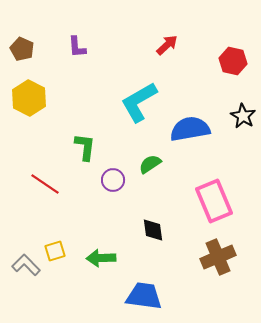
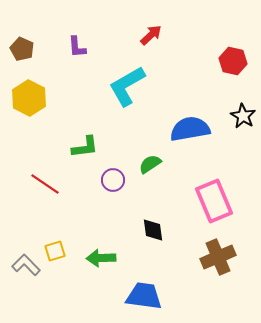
red arrow: moved 16 px left, 10 px up
cyan L-shape: moved 12 px left, 16 px up
green L-shape: rotated 76 degrees clockwise
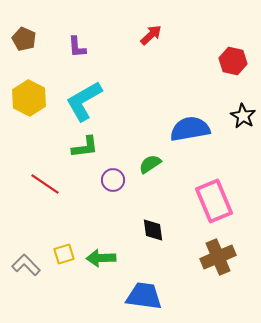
brown pentagon: moved 2 px right, 10 px up
cyan L-shape: moved 43 px left, 15 px down
yellow square: moved 9 px right, 3 px down
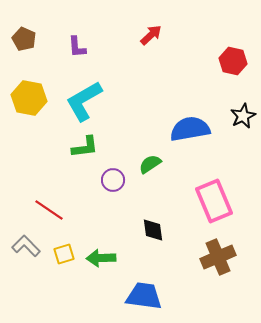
yellow hexagon: rotated 16 degrees counterclockwise
black star: rotated 15 degrees clockwise
red line: moved 4 px right, 26 px down
gray L-shape: moved 19 px up
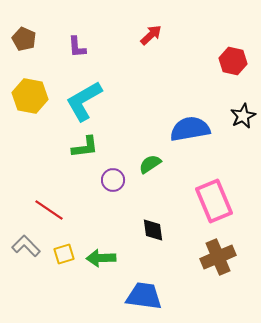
yellow hexagon: moved 1 px right, 2 px up
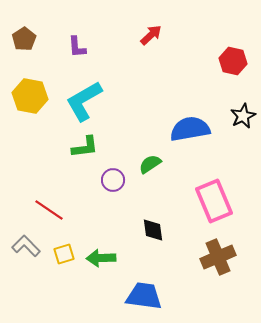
brown pentagon: rotated 15 degrees clockwise
